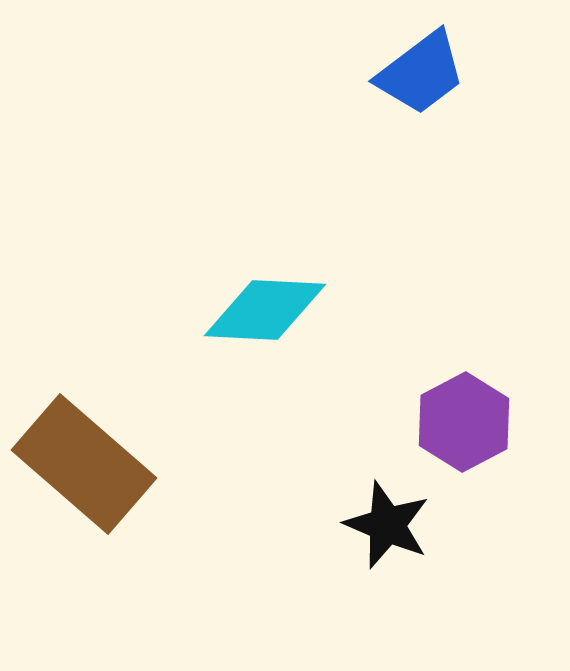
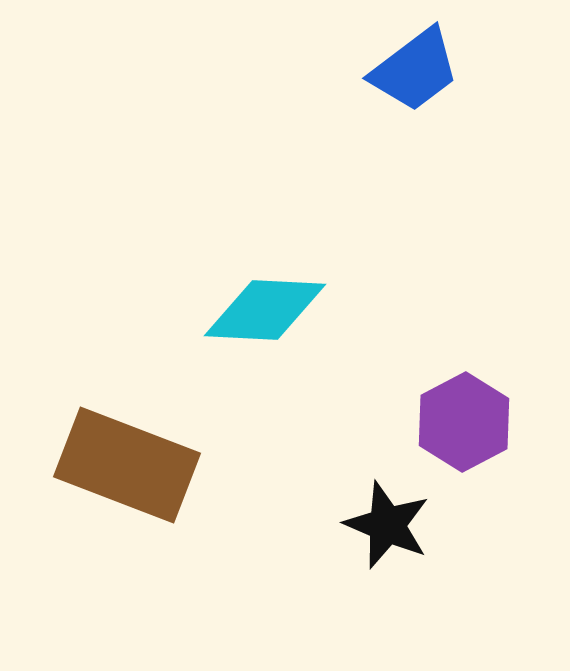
blue trapezoid: moved 6 px left, 3 px up
brown rectangle: moved 43 px right, 1 px down; rotated 20 degrees counterclockwise
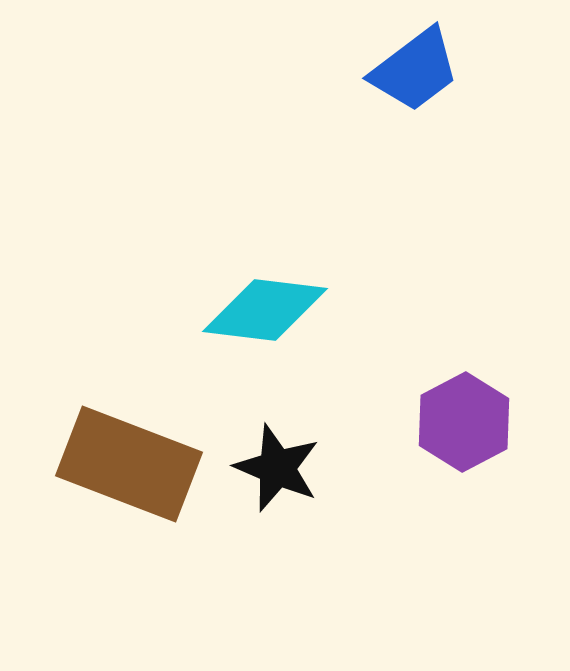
cyan diamond: rotated 4 degrees clockwise
brown rectangle: moved 2 px right, 1 px up
black star: moved 110 px left, 57 px up
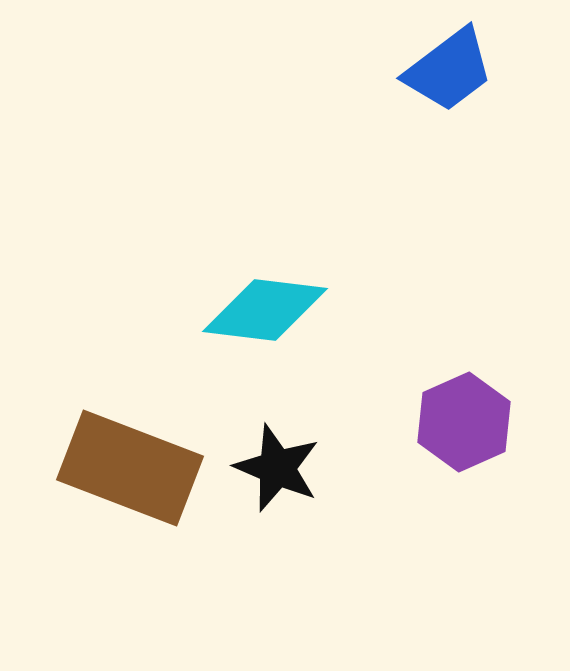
blue trapezoid: moved 34 px right
purple hexagon: rotated 4 degrees clockwise
brown rectangle: moved 1 px right, 4 px down
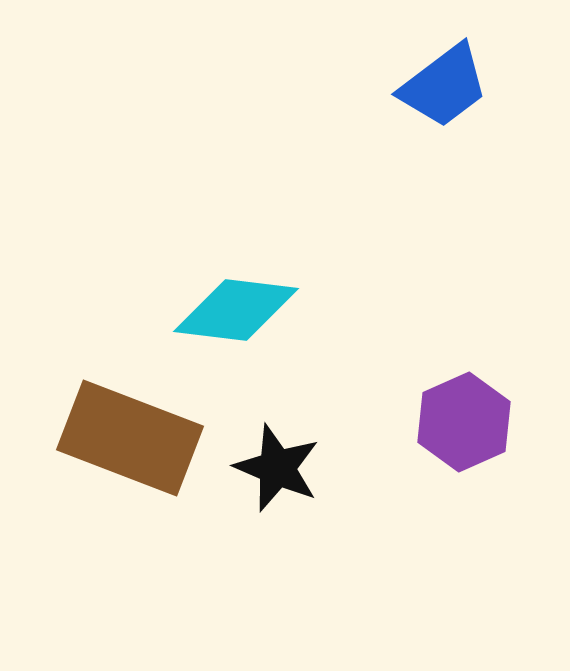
blue trapezoid: moved 5 px left, 16 px down
cyan diamond: moved 29 px left
brown rectangle: moved 30 px up
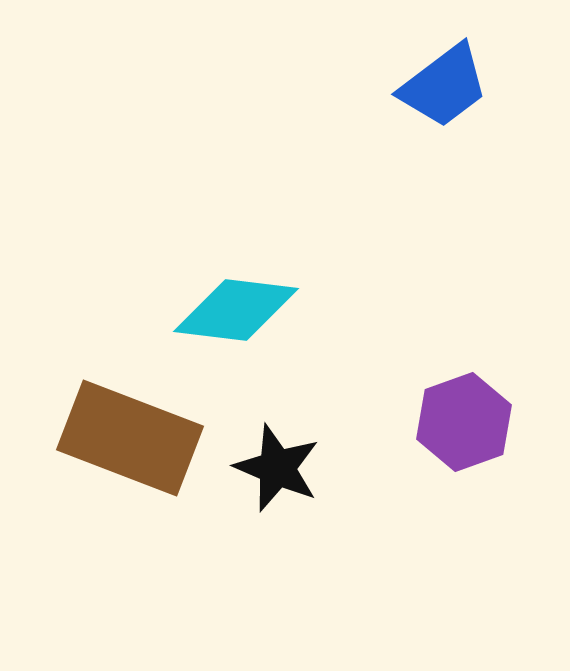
purple hexagon: rotated 4 degrees clockwise
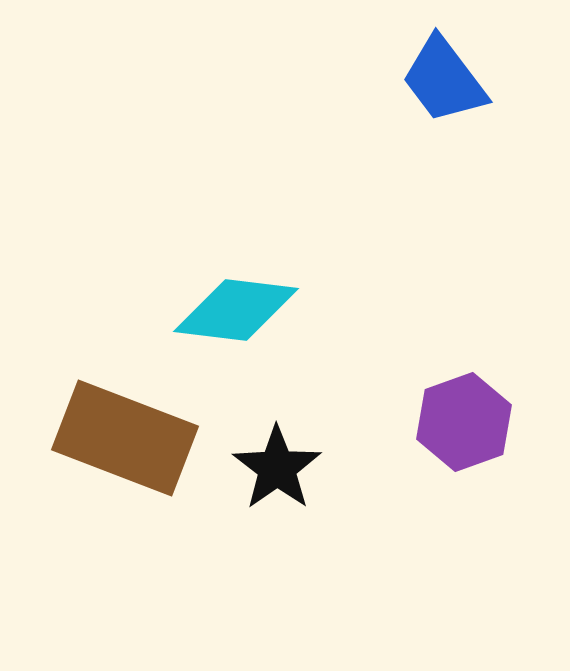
blue trapezoid: moved 6 px up; rotated 90 degrees clockwise
brown rectangle: moved 5 px left
black star: rotated 14 degrees clockwise
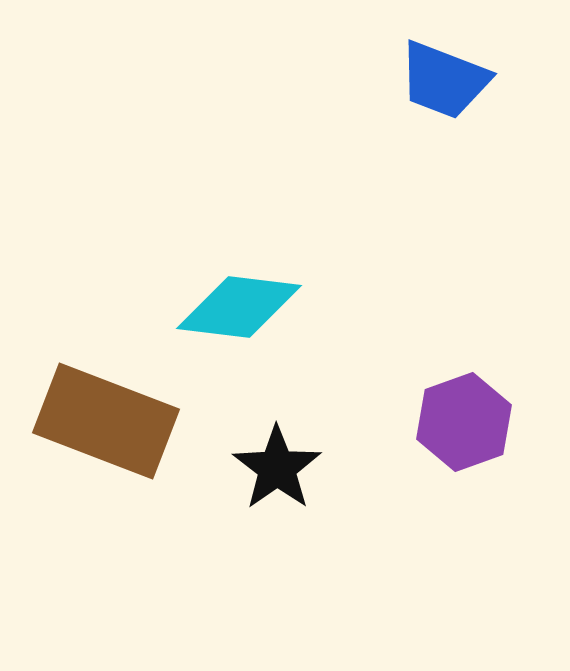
blue trapezoid: rotated 32 degrees counterclockwise
cyan diamond: moved 3 px right, 3 px up
brown rectangle: moved 19 px left, 17 px up
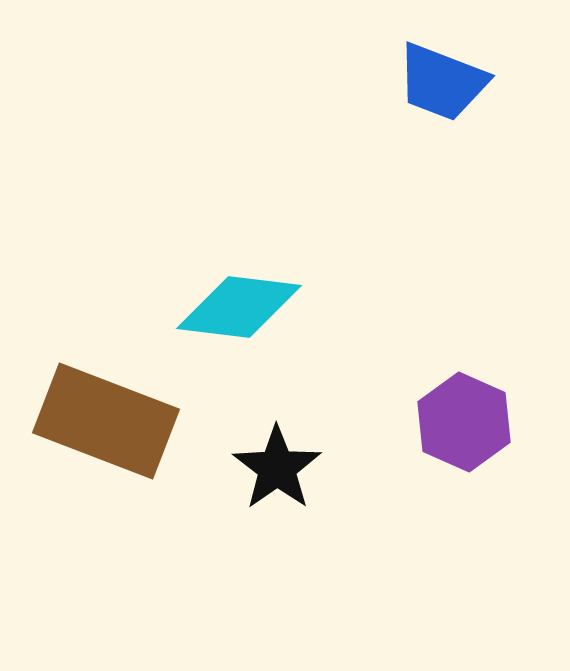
blue trapezoid: moved 2 px left, 2 px down
purple hexagon: rotated 16 degrees counterclockwise
